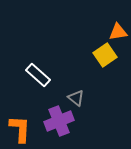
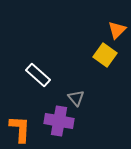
orange triangle: moved 1 px left, 2 px up; rotated 36 degrees counterclockwise
yellow square: rotated 20 degrees counterclockwise
gray triangle: rotated 12 degrees clockwise
purple cross: rotated 32 degrees clockwise
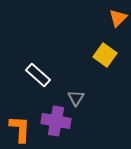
orange triangle: moved 1 px right, 12 px up
gray triangle: rotated 12 degrees clockwise
purple cross: moved 3 px left
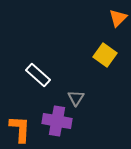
purple cross: moved 1 px right
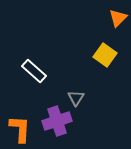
white rectangle: moved 4 px left, 4 px up
purple cross: rotated 28 degrees counterclockwise
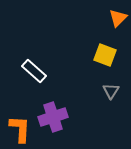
yellow square: rotated 15 degrees counterclockwise
gray triangle: moved 35 px right, 7 px up
purple cross: moved 4 px left, 4 px up
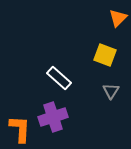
white rectangle: moved 25 px right, 7 px down
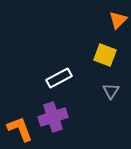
orange triangle: moved 2 px down
white rectangle: rotated 70 degrees counterclockwise
orange L-shape: rotated 24 degrees counterclockwise
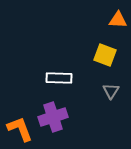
orange triangle: rotated 48 degrees clockwise
white rectangle: rotated 30 degrees clockwise
